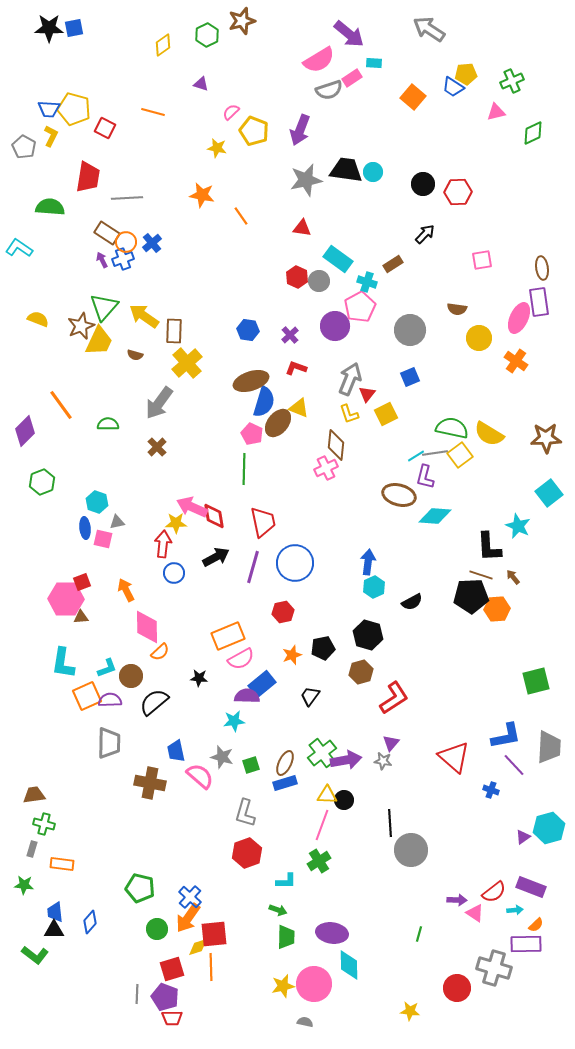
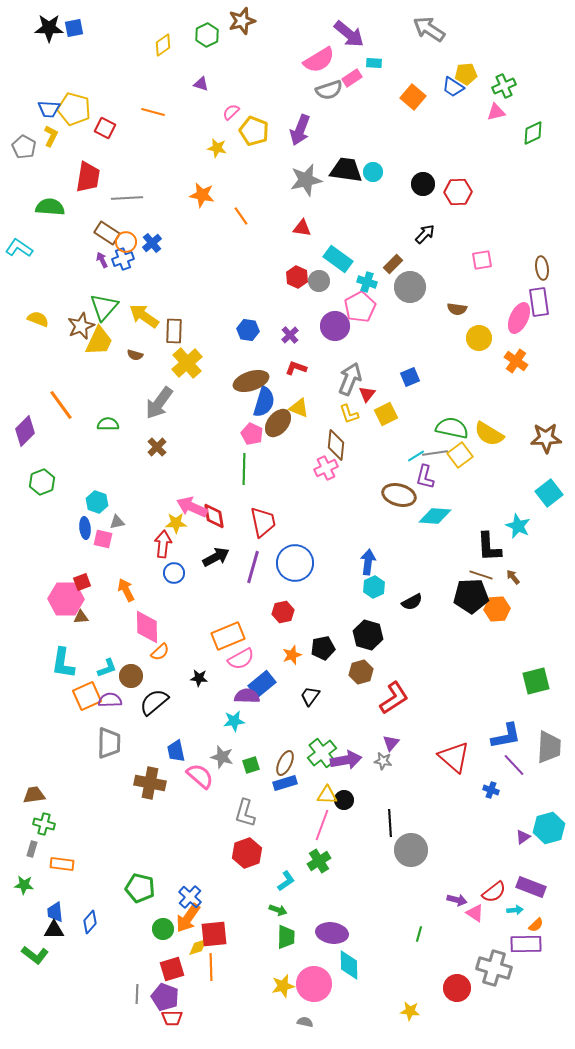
green cross at (512, 81): moved 8 px left, 5 px down
brown rectangle at (393, 264): rotated 12 degrees counterclockwise
gray circle at (410, 330): moved 43 px up
cyan L-shape at (286, 881): rotated 35 degrees counterclockwise
purple arrow at (457, 900): rotated 12 degrees clockwise
green circle at (157, 929): moved 6 px right
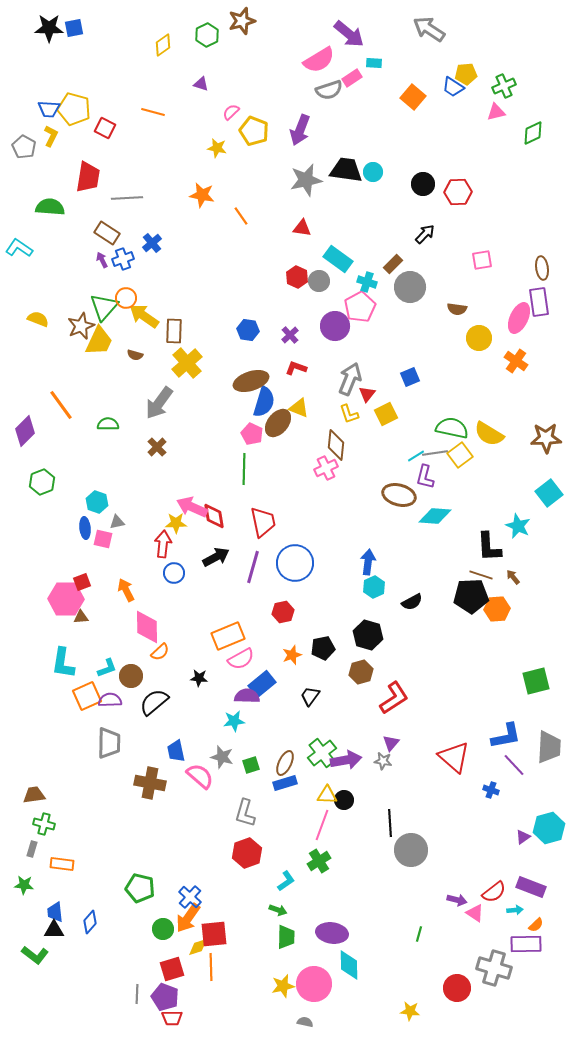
orange circle at (126, 242): moved 56 px down
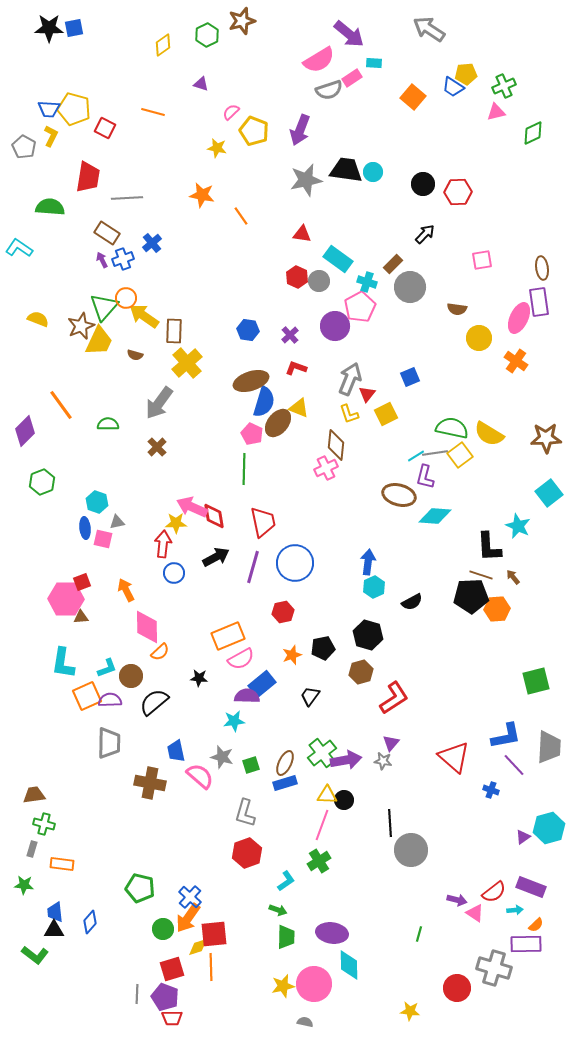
red triangle at (302, 228): moved 6 px down
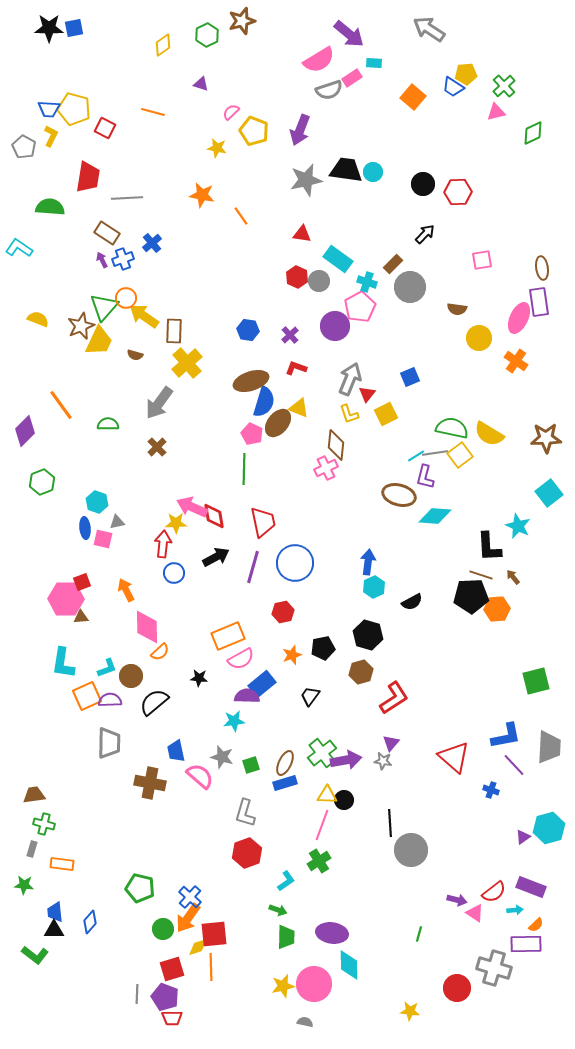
green cross at (504, 86): rotated 20 degrees counterclockwise
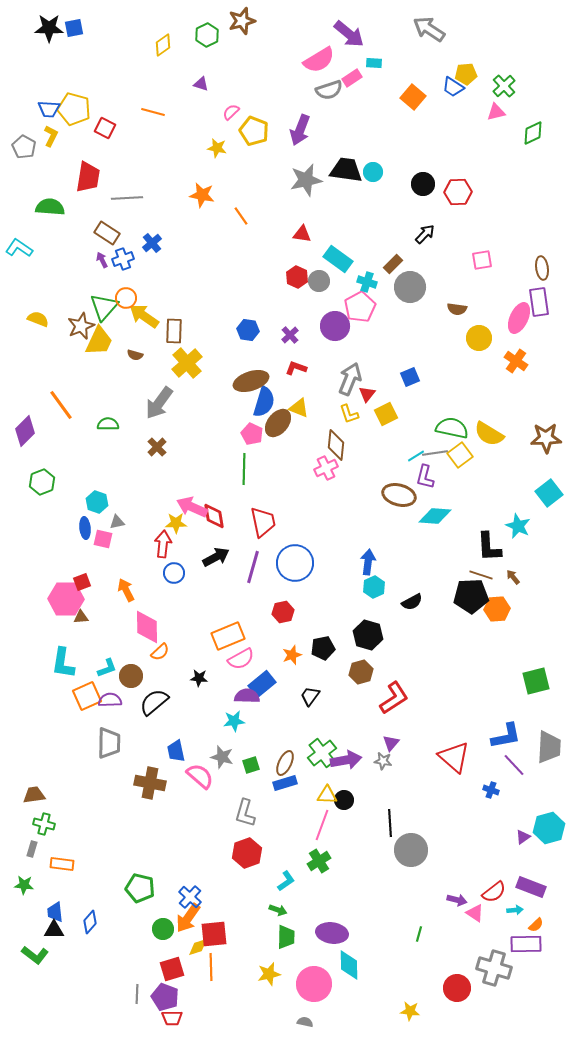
yellow star at (283, 986): moved 14 px left, 12 px up
